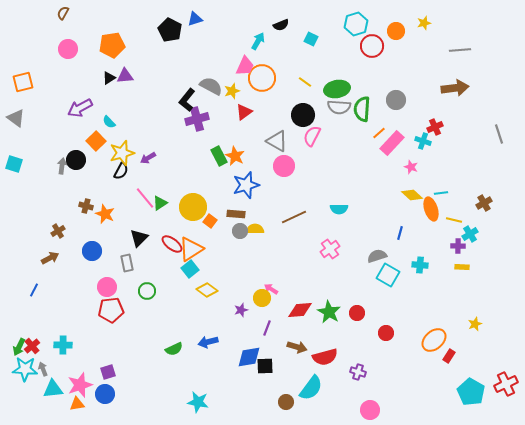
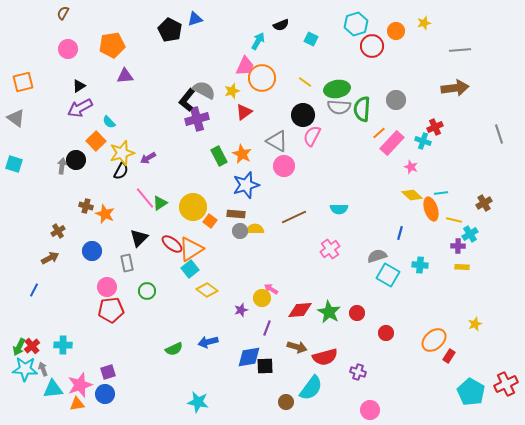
black triangle at (109, 78): moved 30 px left, 8 px down
gray semicircle at (211, 86): moved 7 px left, 4 px down
orange star at (235, 156): moved 7 px right, 2 px up
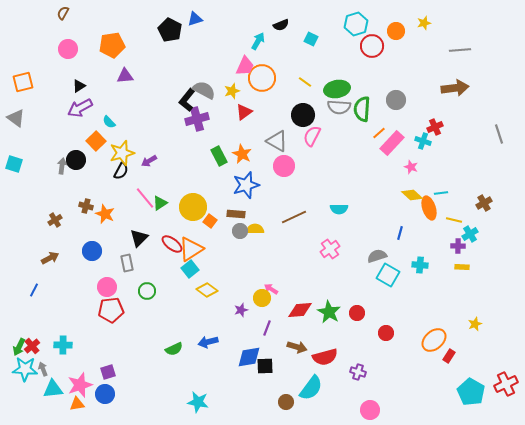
purple arrow at (148, 158): moved 1 px right, 3 px down
orange ellipse at (431, 209): moved 2 px left, 1 px up
brown cross at (58, 231): moved 3 px left, 11 px up
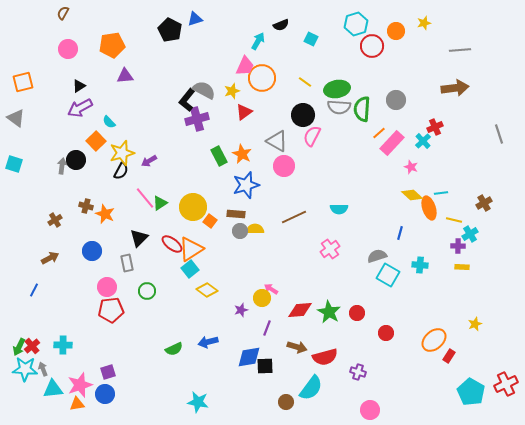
cyan cross at (423, 141): rotated 28 degrees clockwise
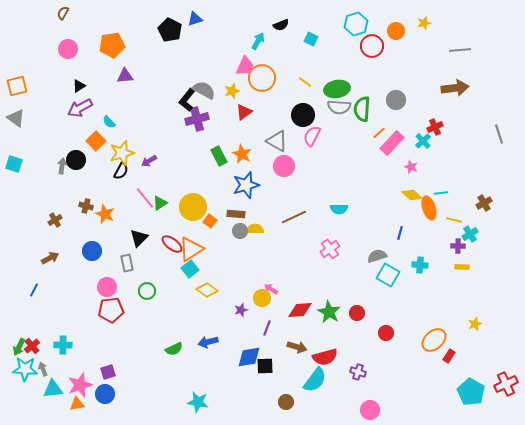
orange square at (23, 82): moved 6 px left, 4 px down
cyan semicircle at (311, 388): moved 4 px right, 8 px up
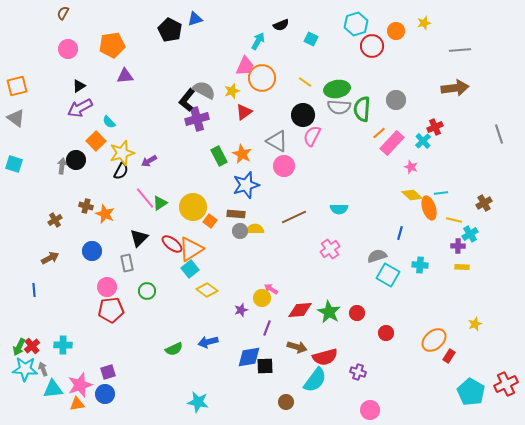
blue line at (34, 290): rotated 32 degrees counterclockwise
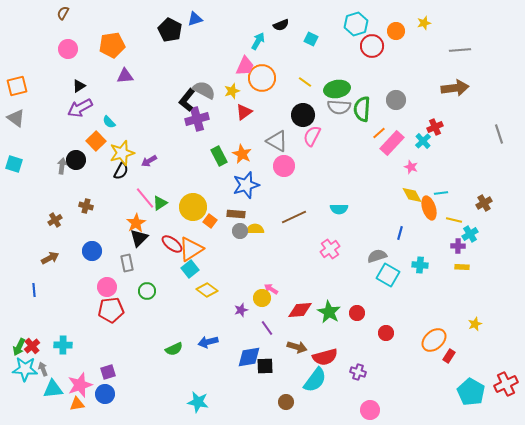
yellow diamond at (412, 195): rotated 20 degrees clockwise
orange star at (105, 214): moved 31 px right, 9 px down; rotated 18 degrees clockwise
purple line at (267, 328): rotated 56 degrees counterclockwise
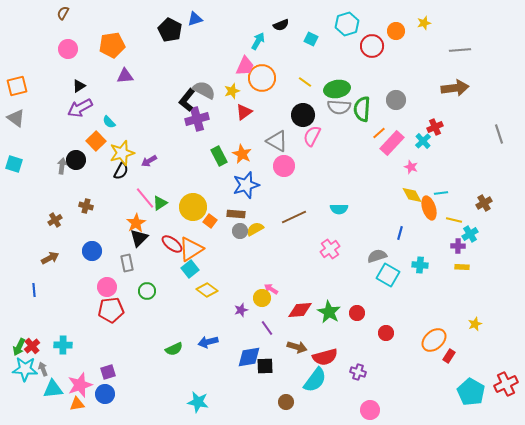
cyan hexagon at (356, 24): moved 9 px left
yellow semicircle at (255, 229): rotated 30 degrees counterclockwise
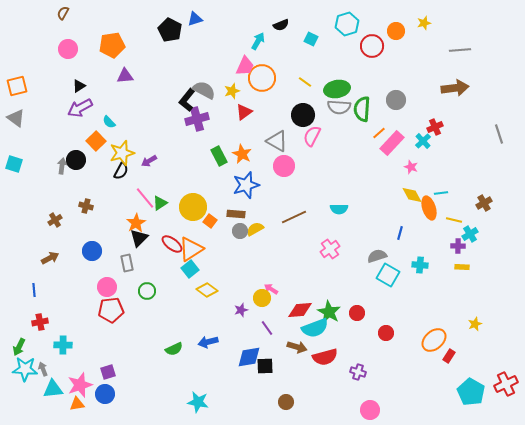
red cross at (32, 346): moved 8 px right, 24 px up; rotated 28 degrees clockwise
cyan semicircle at (315, 380): moved 52 px up; rotated 32 degrees clockwise
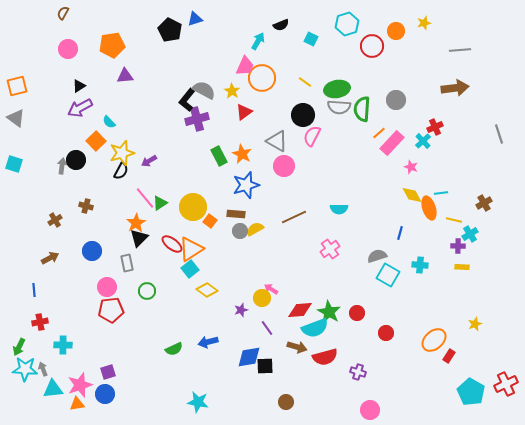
yellow star at (232, 91): rotated 21 degrees counterclockwise
